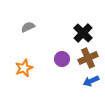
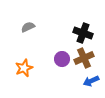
black cross: rotated 24 degrees counterclockwise
brown cross: moved 4 px left
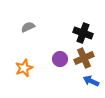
purple circle: moved 2 px left
blue arrow: rotated 49 degrees clockwise
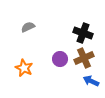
orange star: rotated 24 degrees counterclockwise
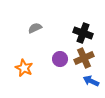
gray semicircle: moved 7 px right, 1 px down
